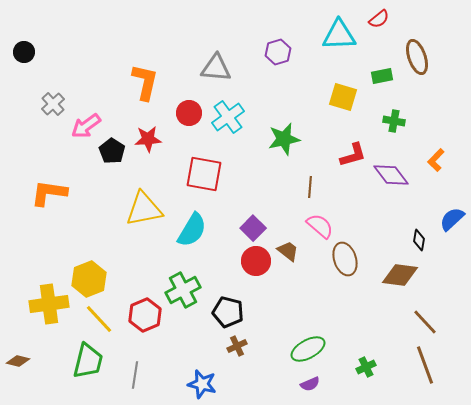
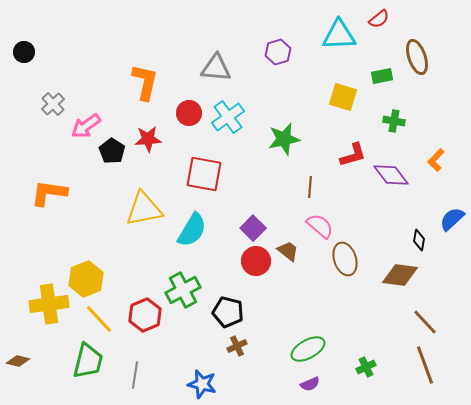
yellow hexagon at (89, 279): moved 3 px left
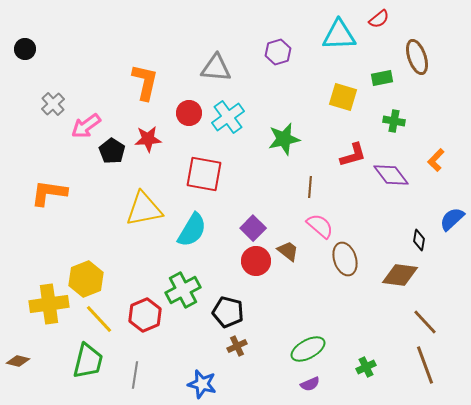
black circle at (24, 52): moved 1 px right, 3 px up
green rectangle at (382, 76): moved 2 px down
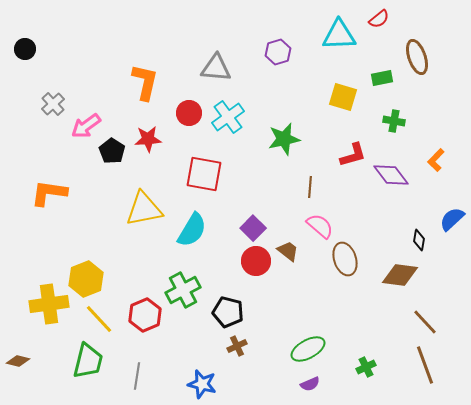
gray line at (135, 375): moved 2 px right, 1 px down
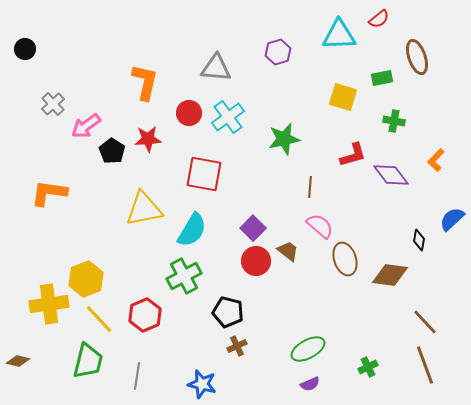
brown diamond at (400, 275): moved 10 px left
green cross at (183, 290): moved 1 px right, 14 px up
green cross at (366, 367): moved 2 px right
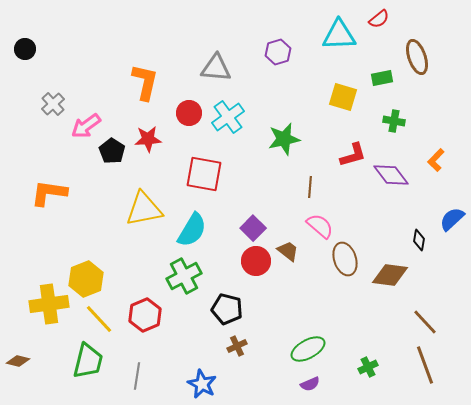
black pentagon at (228, 312): moved 1 px left, 3 px up
blue star at (202, 384): rotated 12 degrees clockwise
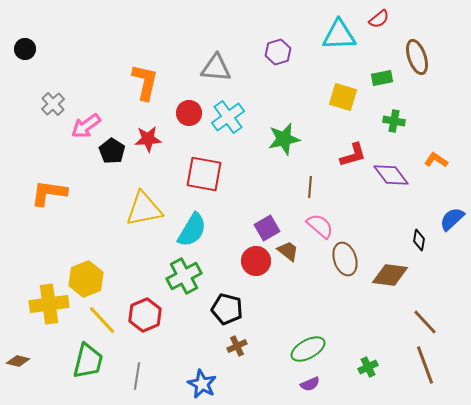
orange L-shape at (436, 160): rotated 80 degrees clockwise
purple square at (253, 228): moved 14 px right; rotated 15 degrees clockwise
yellow line at (99, 319): moved 3 px right, 1 px down
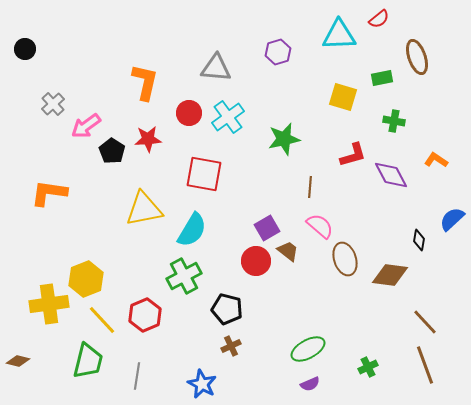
purple diamond at (391, 175): rotated 9 degrees clockwise
brown cross at (237, 346): moved 6 px left
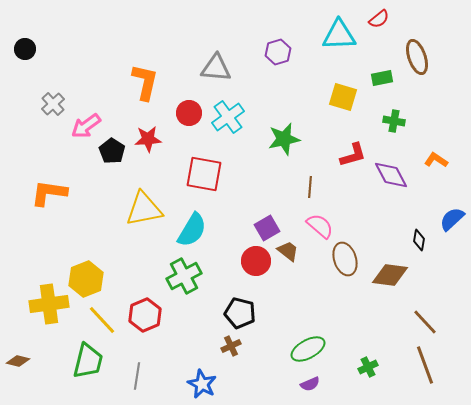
black pentagon at (227, 309): moved 13 px right, 4 px down
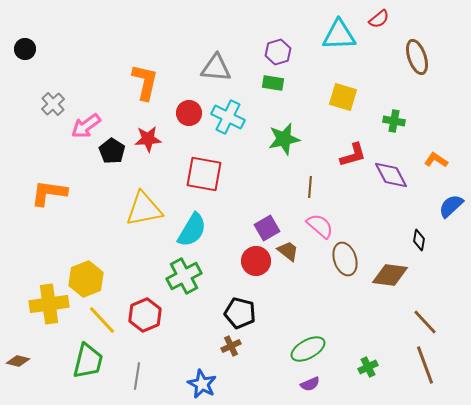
green rectangle at (382, 78): moved 109 px left, 5 px down; rotated 20 degrees clockwise
cyan cross at (228, 117): rotated 28 degrees counterclockwise
blue semicircle at (452, 219): moved 1 px left, 13 px up
